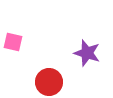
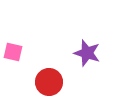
pink square: moved 10 px down
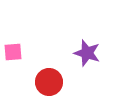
pink square: rotated 18 degrees counterclockwise
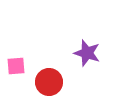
pink square: moved 3 px right, 14 px down
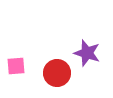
red circle: moved 8 px right, 9 px up
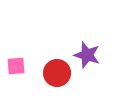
purple star: moved 2 px down
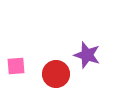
red circle: moved 1 px left, 1 px down
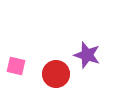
pink square: rotated 18 degrees clockwise
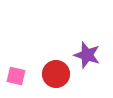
pink square: moved 10 px down
